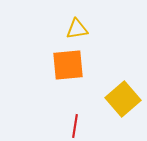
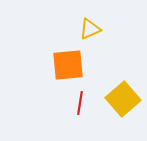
yellow triangle: moved 13 px right; rotated 15 degrees counterclockwise
red line: moved 5 px right, 23 px up
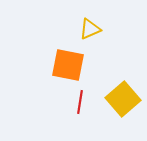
orange square: rotated 16 degrees clockwise
red line: moved 1 px up
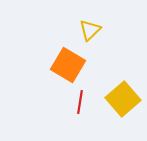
yellow triangle: moved 1 px down; rotated 20 degrees counterclockwise
orange square: rotated 20 degrees clockwise
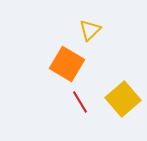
orange square: moved 1 px left, 1 px up
red line: rotated 40 degrees counterclockwise
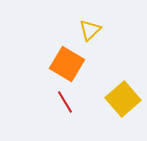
red line: moved 15 px left
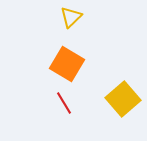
yellow triangle: moved 19 px left, 13 px up
red line: moved 1 px left, 1 px down
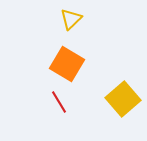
yellow triangle: moved 2 px down
red line: moved 5 px left, 1 px up
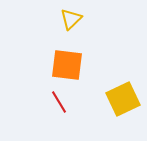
orange square: moved 1 px down; rotated 24 degrees counterclockwise
yellow square: rotated 16 degrees clockwise
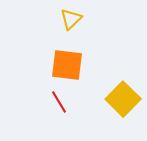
yellow square: rotated 20 degrees counterclockwise
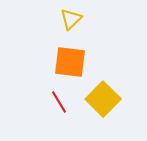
orange square: moved 3 px right, 3 px up
yellow square: moved 20 px left
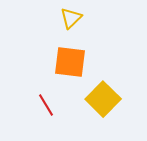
yellow triangle: moved 1 px up
red line: moved 13 px left, 3 px down
